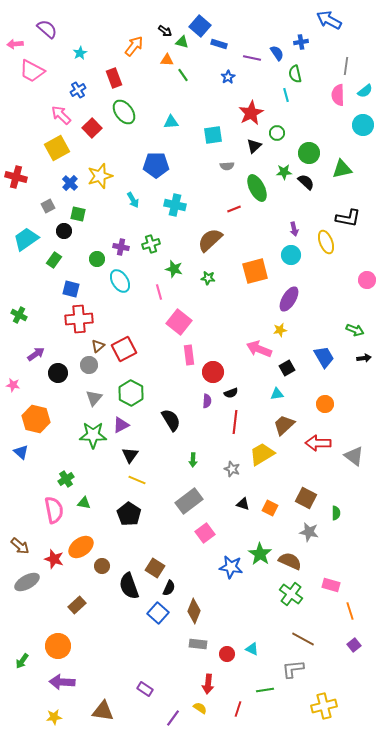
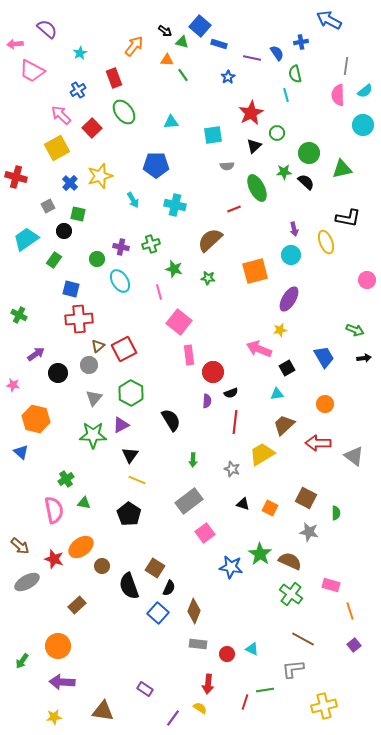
red line at (238, 709): moved 7 px right, 7 px up
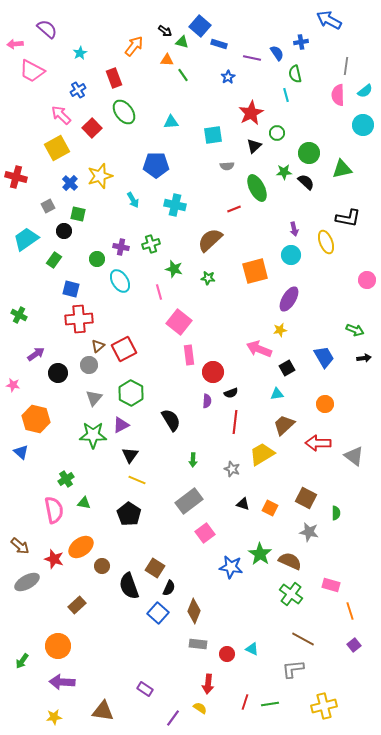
green line at (265, 690): moved 5 px right, 14 px down
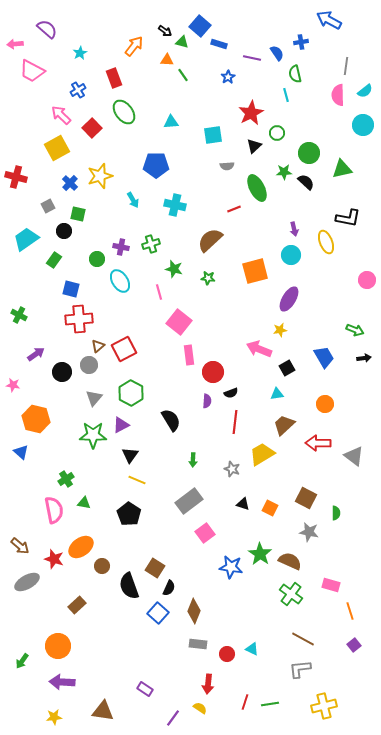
black circle at (58, 373): moved 4 px right, 1 px up
gray L-shape at (293, 669): moved 7 px right
